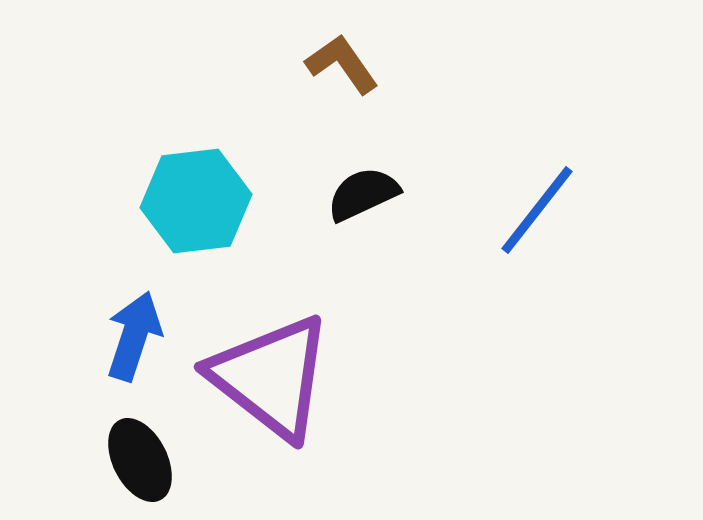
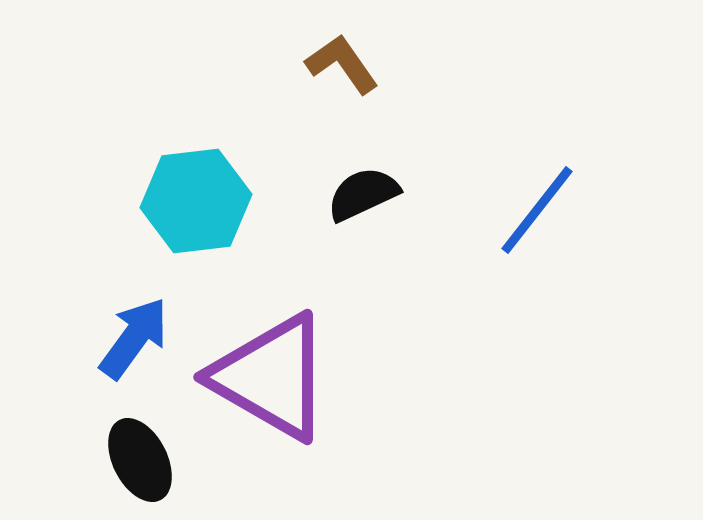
blue arrow: moved 2 px down; rotated 18 degrees clockwise
purple triangle: rotated 8 degrees counterclockwise
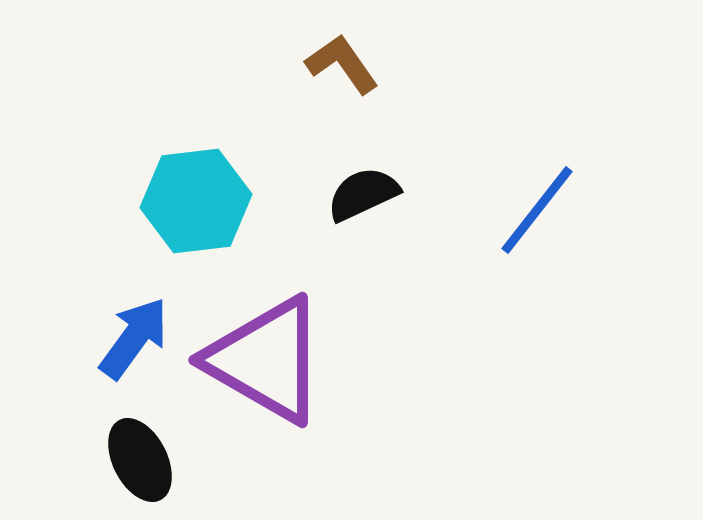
purple triangle: moved 5 px left, 17 px up
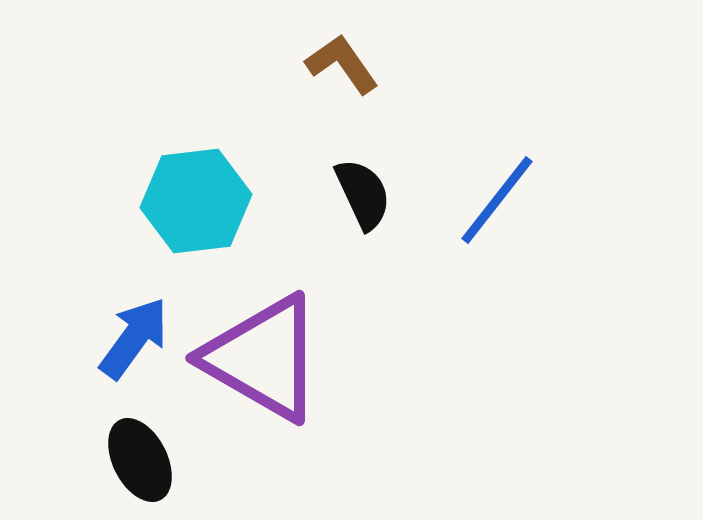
black semicircle: rotated 90 degrees clockwise
blue line: moved 40 px left, 10 px up
purple triangle: moved 3 px left, 2 px up
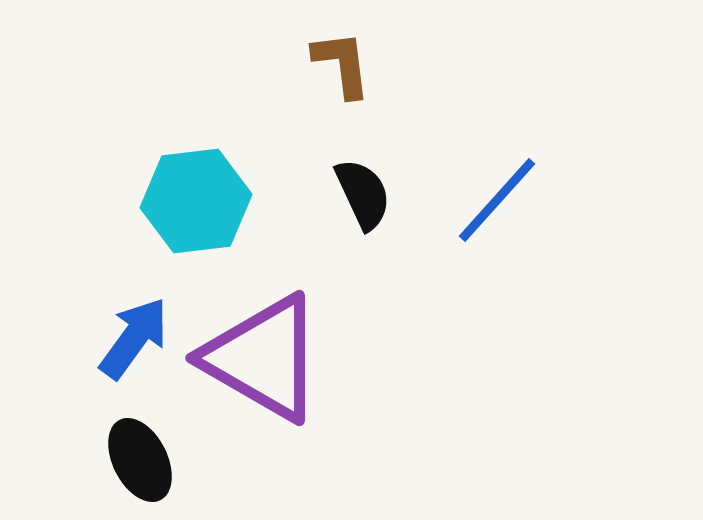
brown L-shape: rotated 28 degrees clockwise
blue line: rotated 4 degrees clockwise
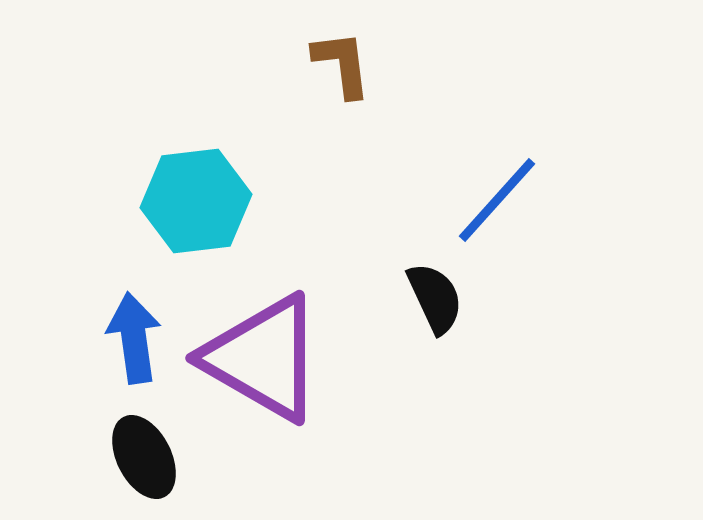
black semicircle: moved 72 px right, 104 px down
blue arrow: rotated 44 degrees counterclockwise
black ellipse: moved 4 px right, 3 px up
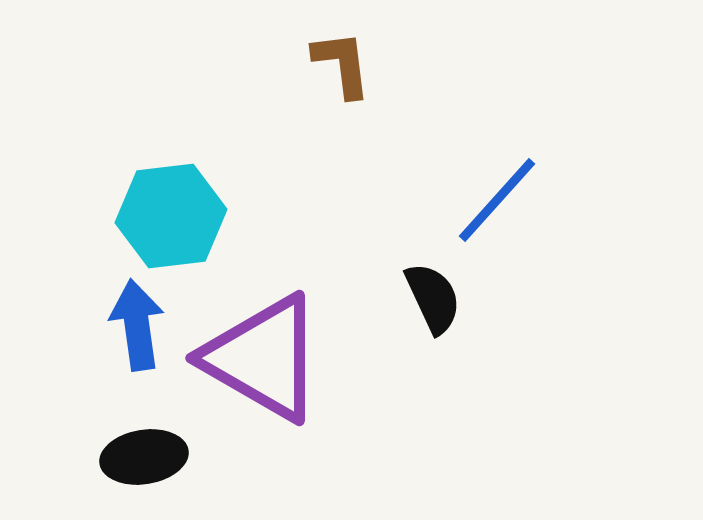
cyan hexagon: moved 25 px left, 15 px down
black semicircle: moved 2 px left
blue arrow: moved 3 px right, 13 px up
black ellipse: rotated 72 degrees counterclockwise
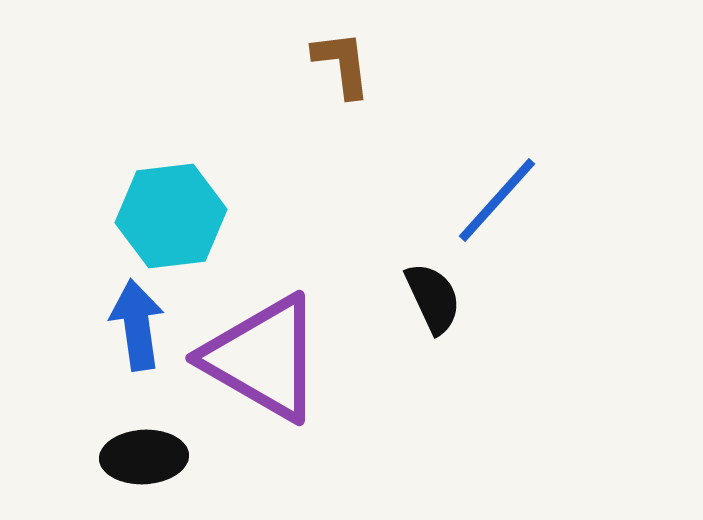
black ellipse: rotated 6 degrees clockwise
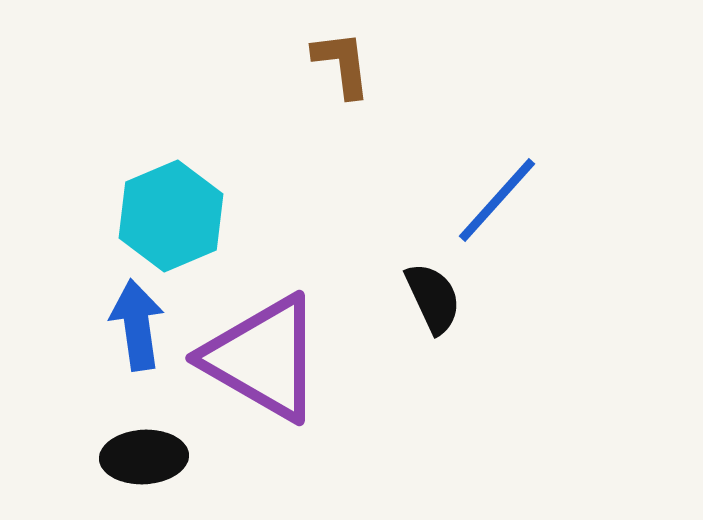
cyan hexagon: rotated 16 degrees counterclockwise
